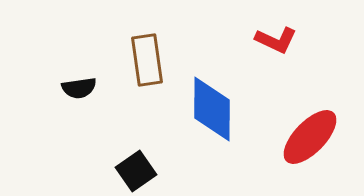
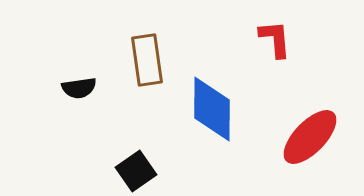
red L-shape: moved 1 px left, 1 px up; rotated 120 degrees counterclockwise
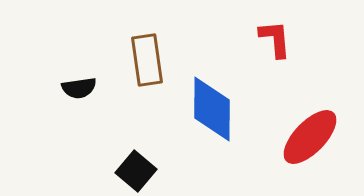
black square: rotated 15 degrees counterclockwise
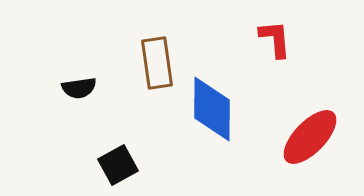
brown rectangle: moved 10 px right, 3 px down
black square: moved 18 px left, 6 px up; rotated 21 degrees clockwise
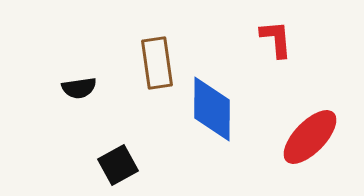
red L-shape: moved 1 px right
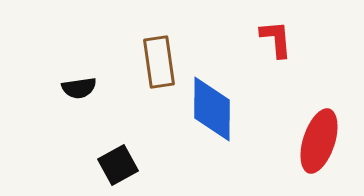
brown rectangle: moved 2 px right, 1 px up
red ellipse: moved 9 px right, 4 px down; rotated 26 degrees counterclockwise
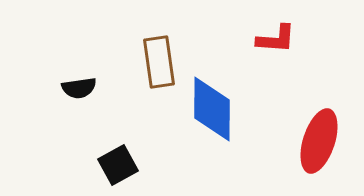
red L-shape: rotated 99 degrees clockwise
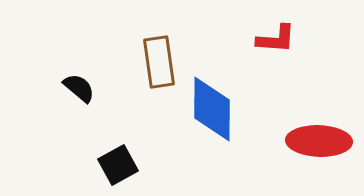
black semicircle: rotated 132 degrees counterclockwise
red ellipse: rotated 74 degrees clockwise
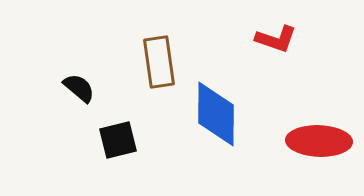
red L-shape: rotated 15 degrees clockwise
blue diamond: moved 4 px right, 5 px down
black square: moved 25 px up; rotated 15 degrees clockwise
